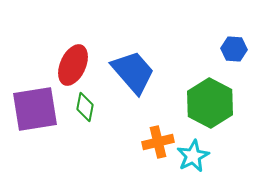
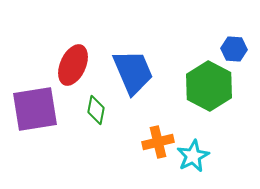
blue trapezoid: rotated 18 degrees clockwise
green hexagon: moved 1 px left, 17 px up
green diamond: moved 11 px right, 3 px down
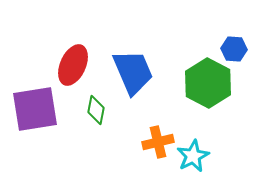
green hexagon: moved 1 px left, 3 px up
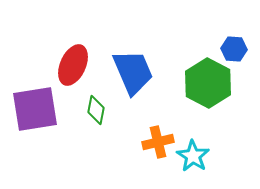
cyan star: rotated 12 degrees counterclockwise
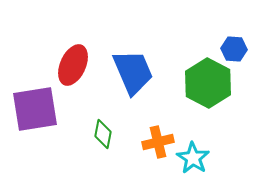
green diamond: moved 7 px right, 24 px down
cyan star: moved 2 px down
